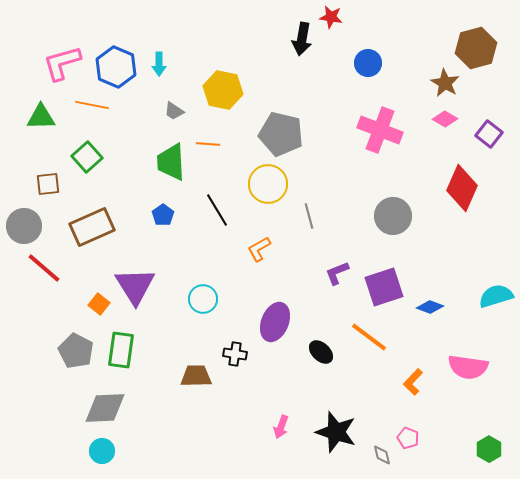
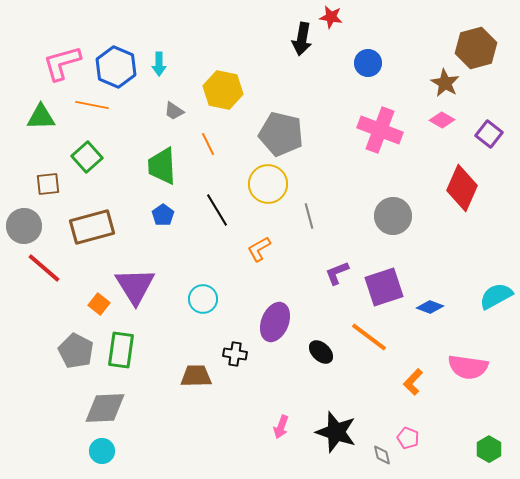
pink diamond at (445, 119): moved 3 px left, 1 px down
orange line at (208, 144): rotated 60 degrees clockwise
green trapezoid at (171, 162): moved 9 px left, 4 px down
brown rectangle at (92, 227): rotated 9 degrees clockwise
cyan semicircle at (496, 296): rotated 12 degrees counterclockwise
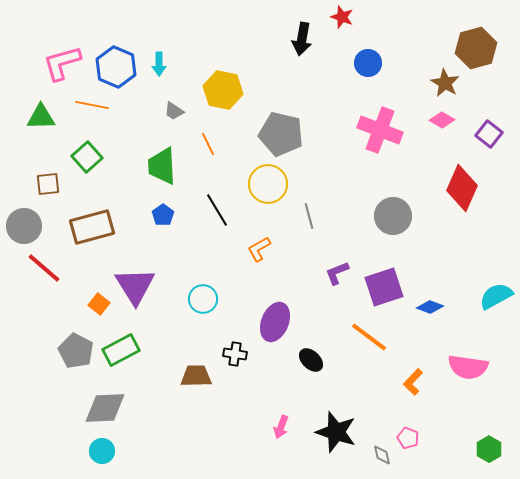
red star at (331, 17): moved 11 px right; rotated 10 degrees clockwise
green rectangle at (121, 350): rotated 54 degrees clockwise
black ellipse at (321, 352): moved 10 px left, 8 px down
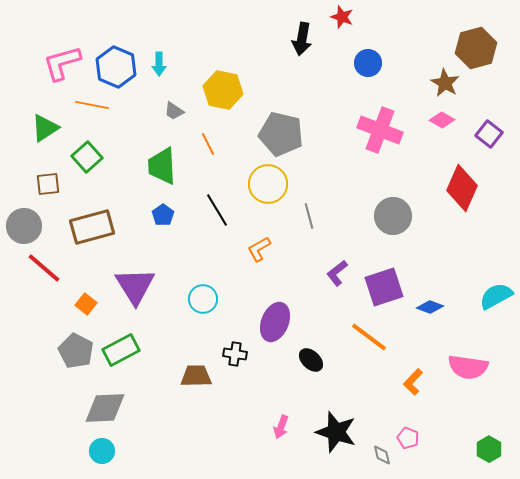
green triangle at (41, 117): moved 4 px right, 11 px down; rotated 32 degrees counterclockwise
purple L-shape at (337, 273): rotated 16 degrees counterclockwise
orange square at (99, 304): moved 13 px left
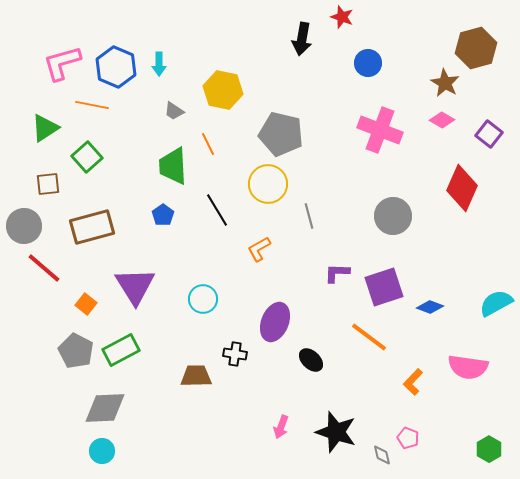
green trapezoid at (162, 166): moved 11 px right
purple L-shape at (337, 273): rotated 40 degrees clockwise
cyan semicircle at (496, 296): moved 7 px down
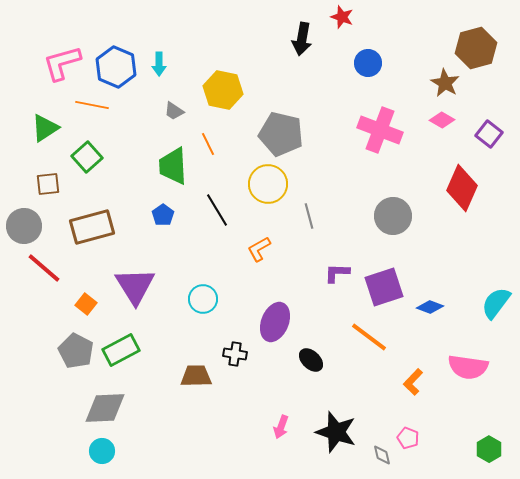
cyan semicircle at (496, 303): rotated 24 degrees counterclockwise
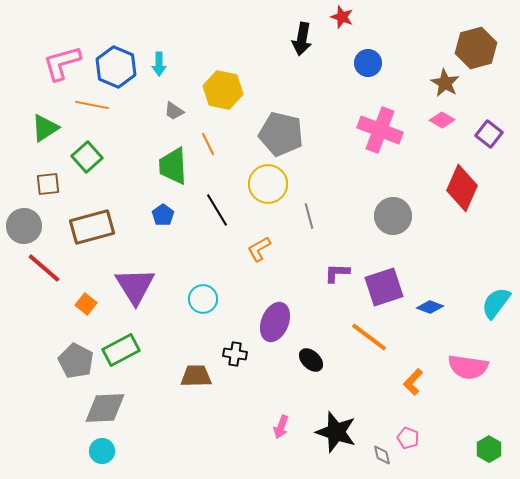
gray pentagon at (76, 351): moved 10 px down
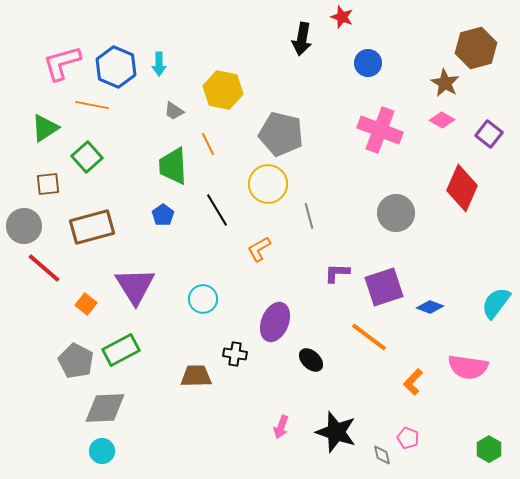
gray circle at (393, 216): moved 3 px right, 3 px up
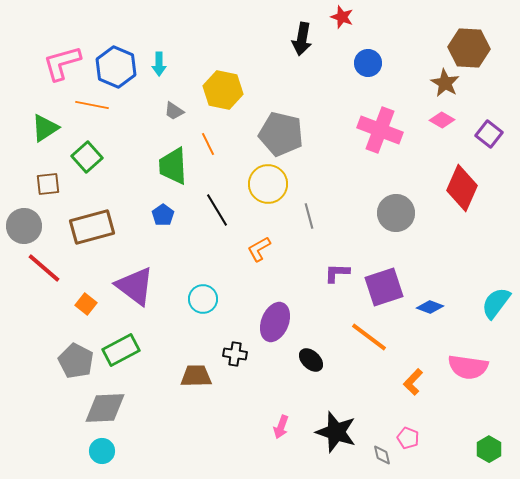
brown hexagon at (476, 48): moved 7 px left; rotated 18 degrees clockwise
purple triangle at (135, 286): rotated 21 degrees counterclockwise
